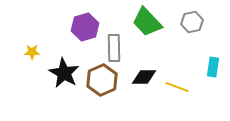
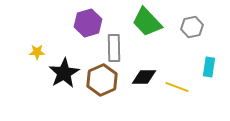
gray hexagon: moved 5 px down
purple hexagon: moved 3 px right, 4 px up
yellow star: moved 5 px right
cyan rectangle: moved 4 px left
black star: rotated 12 degrees clockwise
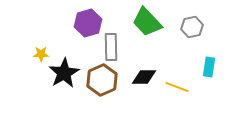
gray rectangle: moved 3 px left, 1 px up
yellow star: moved 4 px right, 2 px down
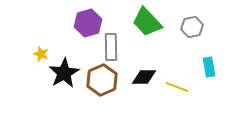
yellow star: rotated 21 degrees clockwise
cyan rectangle: rotated 18 degrees counterclockwise
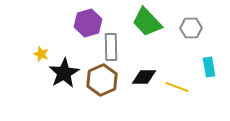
gray hexagon: moved 1 px left, 1 px down; rotated 10 degrees clockwise
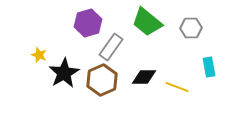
green trapezoid: rotated 8 degrees counterclockwise
gray rectangle: rotated 36 degrees clockwise
yellow star: moved 2 px left, 1 px down
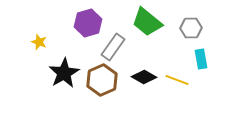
gray rectangle: moved 2 px right
yellow star: moved 13 px up
cyan rectangle: moved 8 px left, 8 px up
black diamond: rotated 30 degrees clockwise
yellow line: moved 7 px up
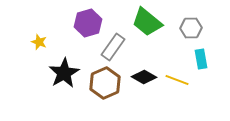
brown hexagon: moved 3 px right, 3 px down
